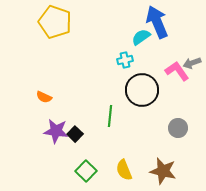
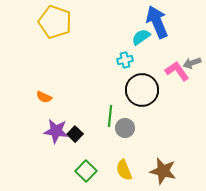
gray circle: moved 53 px left
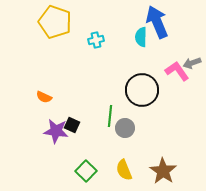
cyan semicircle: rotated 54 degrees counterclockwise
cyan cross: moved 29 px left, 20 px up
black square: moved 3 px left, 9 px up; rotated 21 degrees counterclockwise
brown star: rotated 20 degrees clockwise
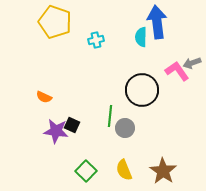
blue arrow: rotated 16 degrees clockwise
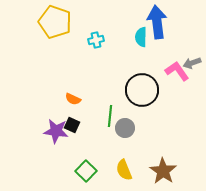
orange semicircle: moved 29 px right, 2 px down
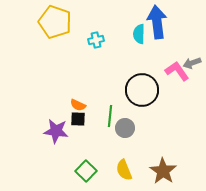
cyan semicircle: moved 2 px left, 3 px up
orange semicircle: moved 5 px right, 6 px down
black square: moved 6 px right, 6 px up; rotated 21 degrees counterclockwise
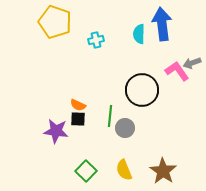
blue arrow: moved 5 px right, 2 px down
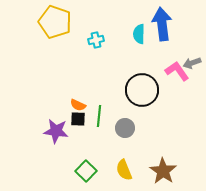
green line: moved 11 px left
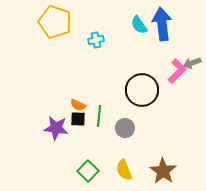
cyan semicircle: moved 9 px up; rotated 36 degrees counterclockwise
pink L-shape: rotated 80 degrees clockwise
purple star: moved 3 px up
green square: moved 2 px right
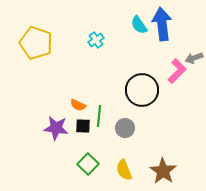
yellow pentagon: moved 19 px left, 21 px down
cyan cross: rotated 21 degrees counterclockwise
gray arrow: moved 2 px right, 5 px up
black square: moved 5 px right, 7 px down
green square: moved 7 px up
